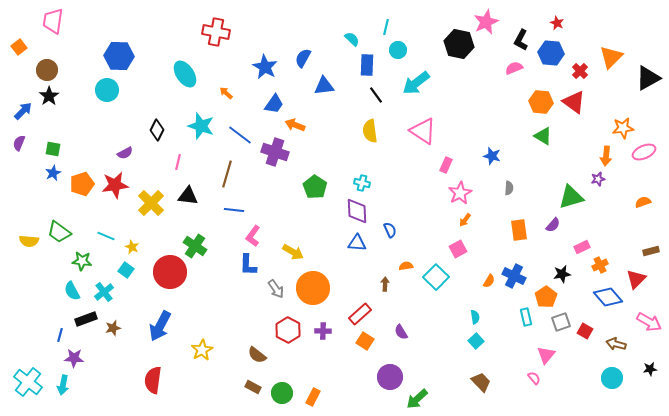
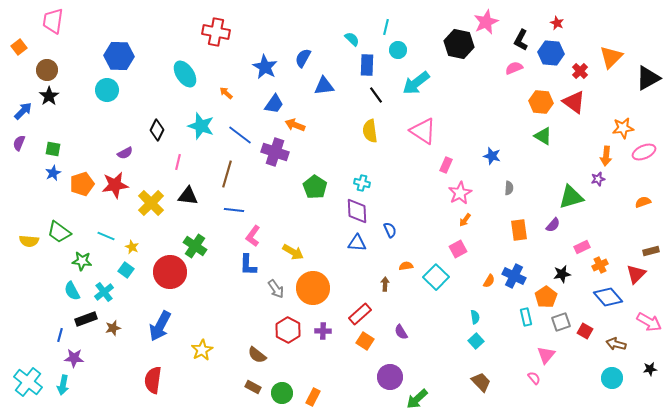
red triangle at (636, 279): moved 5 px up
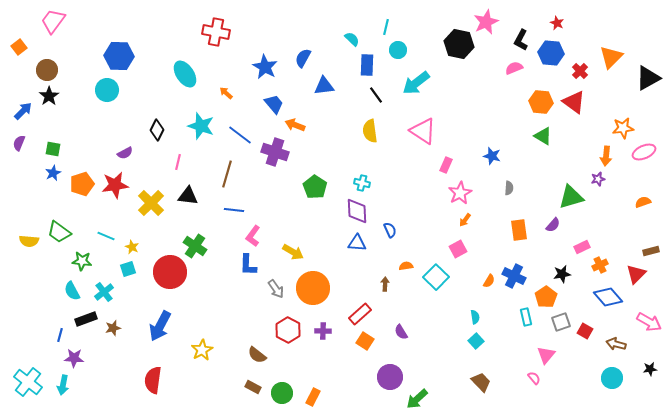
pink trapezoid at (53, 21): rotated 28 degrees clockwise
blue trapezoid at (274, 104): rotated 75 degrees counterclockwise
cyan square at (126, 270): moved 2 px right, 1 px up; rotated 35 degrees clockwise
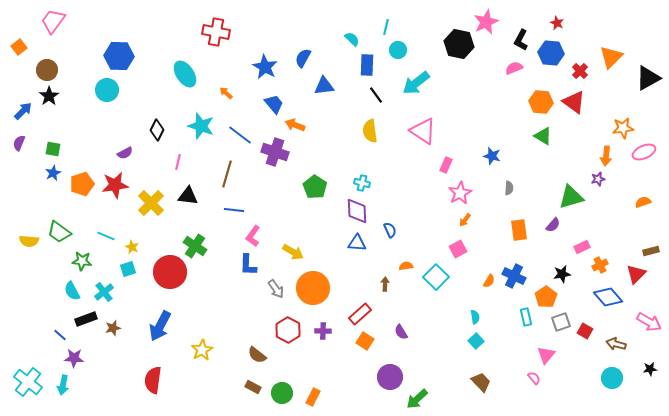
blue line at (60, 335): rotated 64 degrees counterclockwise
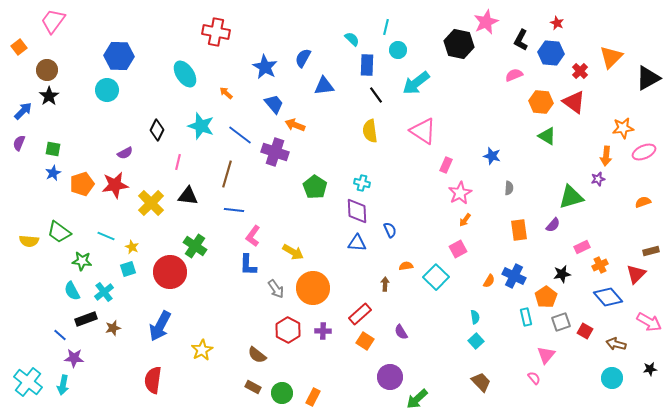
pink semicircle at (514, 68): moved 7 px down
green triangle at (543, 136): moved 4 px right
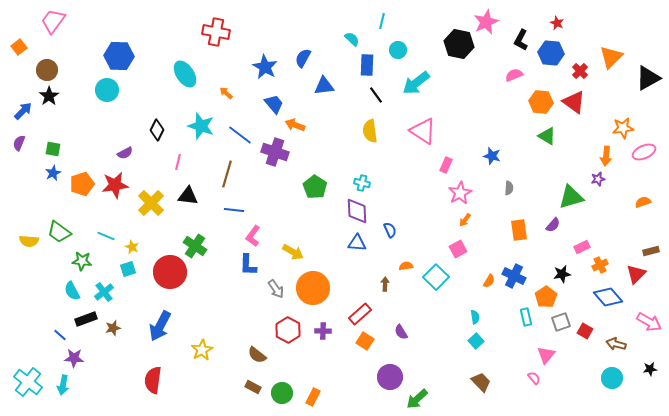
cyan line at (386, 27): moved 4 px left, 6 px up
